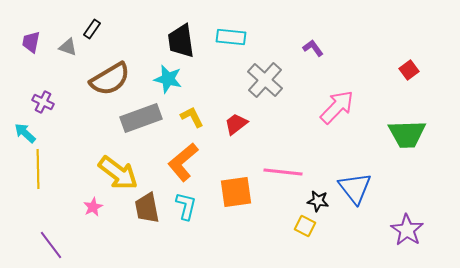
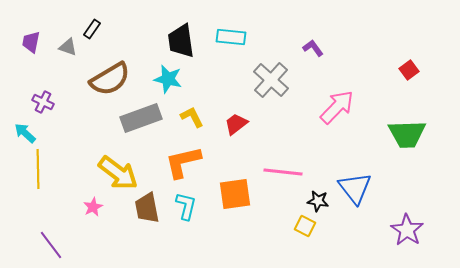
gray cross: moved 6 px right
orange L-shape: rotated 27 degrees clockwise
orange square: moved 1 px left, 2 px down
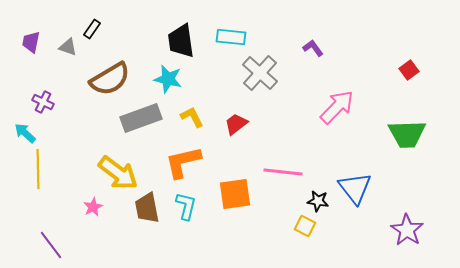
gray cross: moved 11 px left, 7 px up
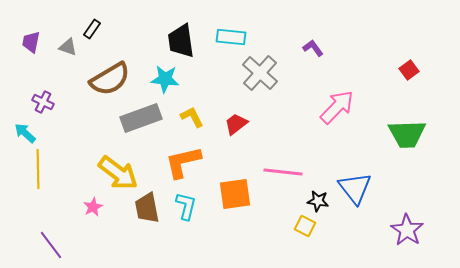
cyan star: moved 3 px left; rotated 8 degrees counterclockwise
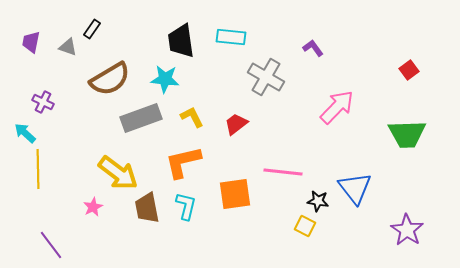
gray cross: moved 6 px right, 4 px down; rotated 12 degrees counterclockwise
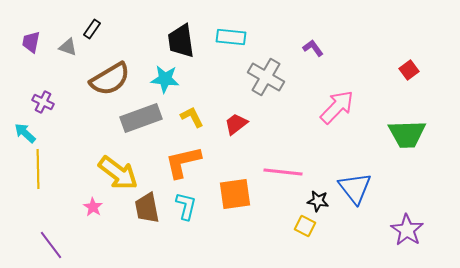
pink star: rotated 12 degrees counterclockwise
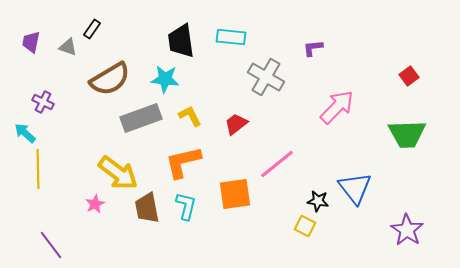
purple L-shape: rotated 60 degrees counterclockwise
red square: moved 6 px down
yellow L-shape: moved 2 px left, 1 px up
pink line: moved 6 px left, 8 px up; rotated 45 degrees counterclockwise
pink star: moved 2 px right, 3 px up; rotated 12 degrees clockwise
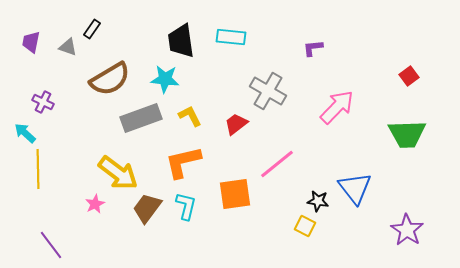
gray cross: moved 2 px right, 14 px down
brown trapezoid: rotated 48 degrees clockwise
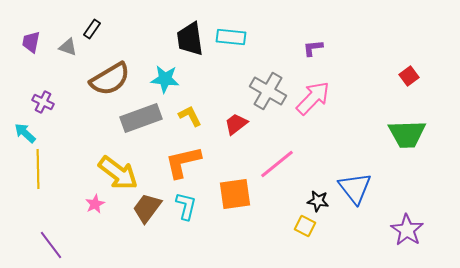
black trapezoid: moved 9 px right, 2 px up
pink arrow: moved 24 px left, 9 px up
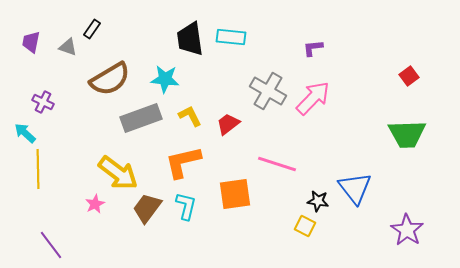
red trapezoid: moved 8 px left
pink line: rotated 57 degrees clockwise
